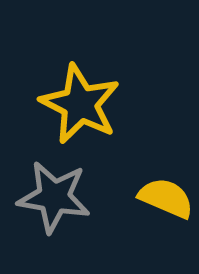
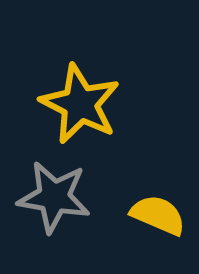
yellow semicircle: moved 8 px left, 17 px down
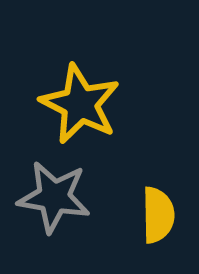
yellow semicircle: rotated 66 degrees clockwise
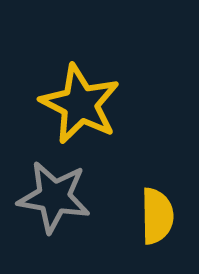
yellow semicircle: moved 1 px left, 1 px down
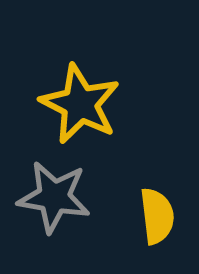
yellow semicircle: rotated 6 degrees counterclockwise
